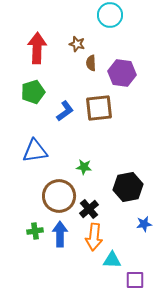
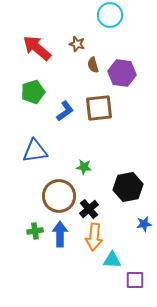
red arrow: rotated 52 degrees counterclockwise
brown semicircle: moved 2 px right, 2 px down; rotated 14 degrees counterclockwise
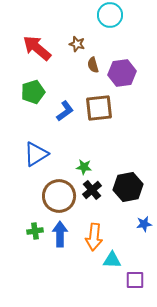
purple hexagon: rotated 16 degrees counterclockwise
blue triangle: moved 1 px right, 3 px down; rotated 24 degrees counterclockwise
black cross: moved 3 px right, 19 px up
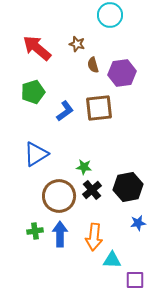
blue star: moved 6 px left, 1 px up
